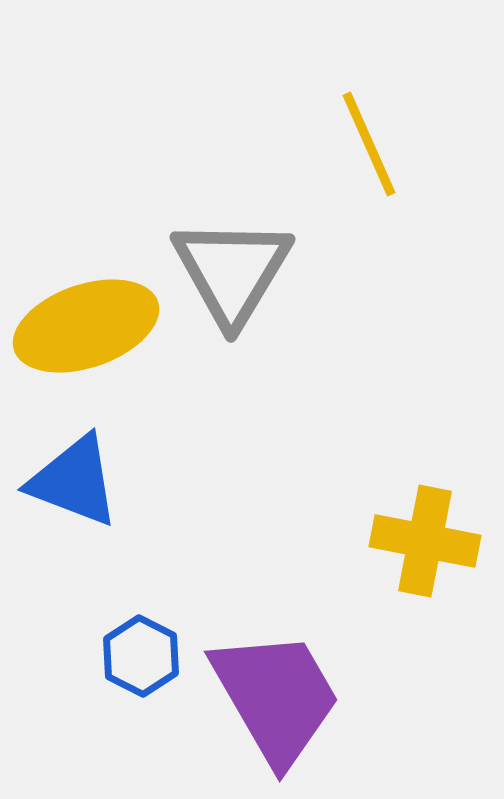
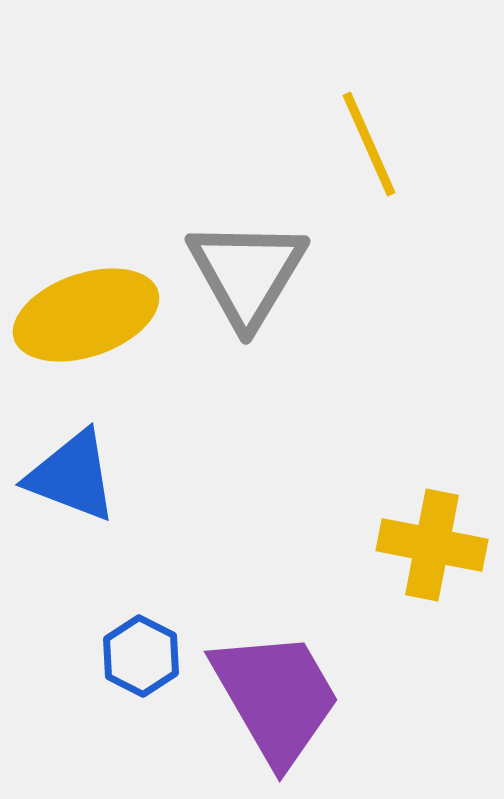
gray triangle: moved 15 px right, 2 px down
yellow ellipse: moved 11 px up
blue triangle: moved 2 px left, 5 px up
yellow cross: moved 7 px right, 4 px down
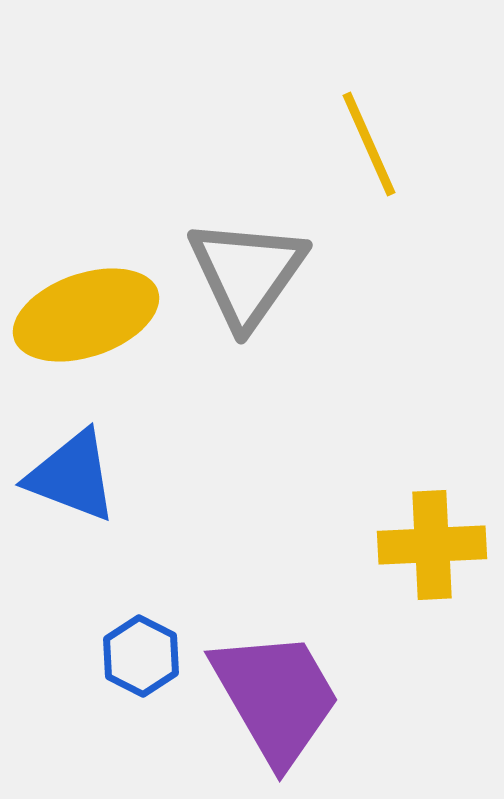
gray triangle: rotated 4 degrees clockwise
yellow cross: rotated 14 degrees counterclockwise
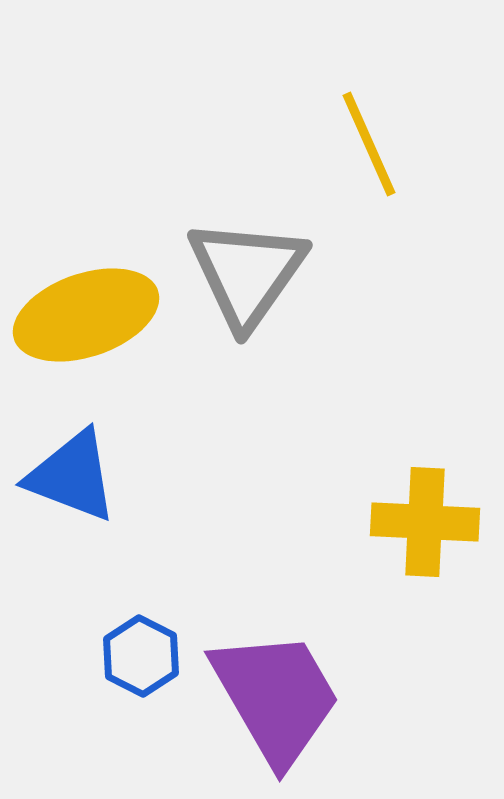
yellow cross: moved 7 px left, 23 px up; rotated 6 degrees clockwise
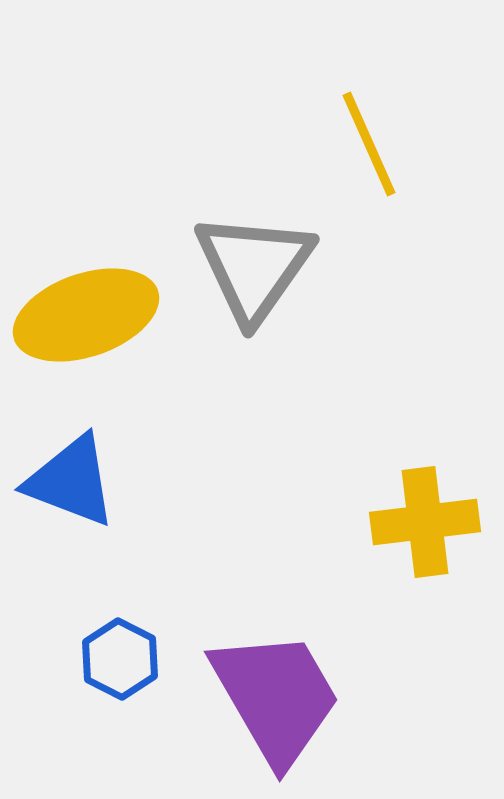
gray triangle: moved 7 px right, 6 px up
blue triangle: moved 1 px left, 5 px down
yellow cross: rotated 10 degrees counterclockwise
blue hexagon: moved 21 px left, 3 px down
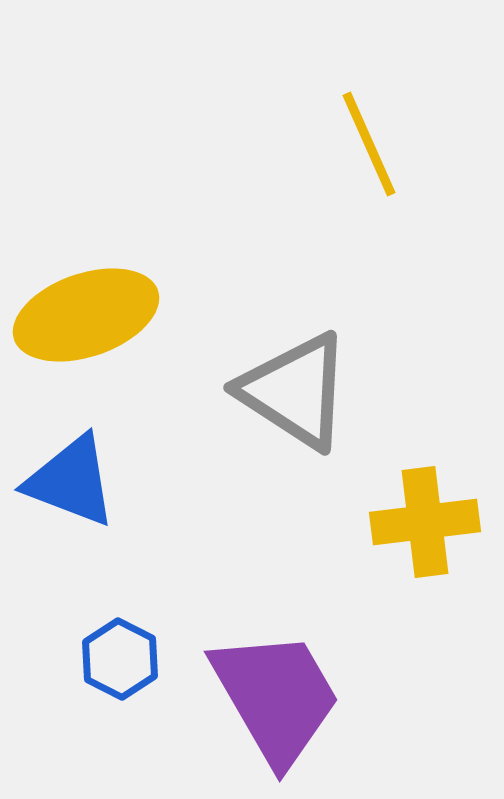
gray triangle: moved 41 px right, 124 px down; rotated 32 degrees counterclockwise
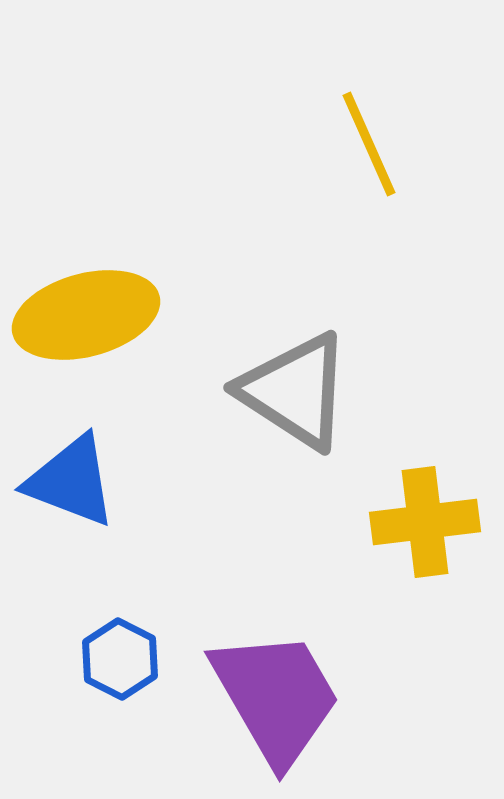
yellow ellipse: rotated 4 degrees clockwise
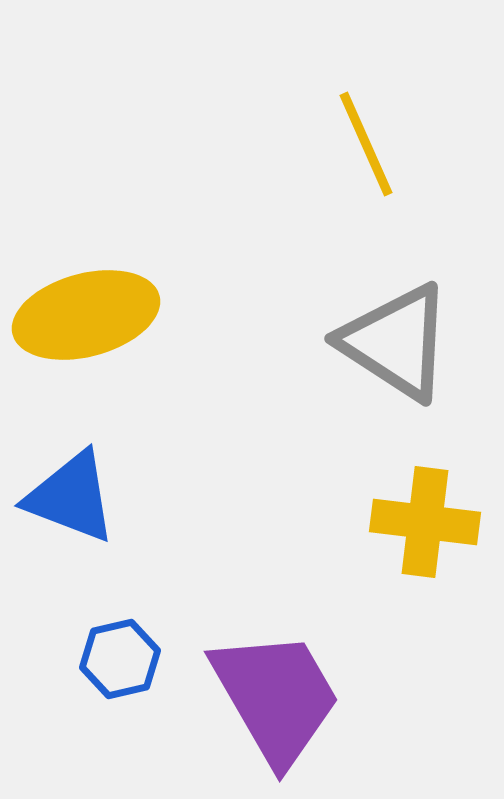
yellow line: moved 3 px left
gray triangle: moved 101 px right, 49 px up
blue triangle: moved 16 px down
yellow cross: rotated 14 degrees clockwise
blue hexagon: rotated 20 degrees clockwise
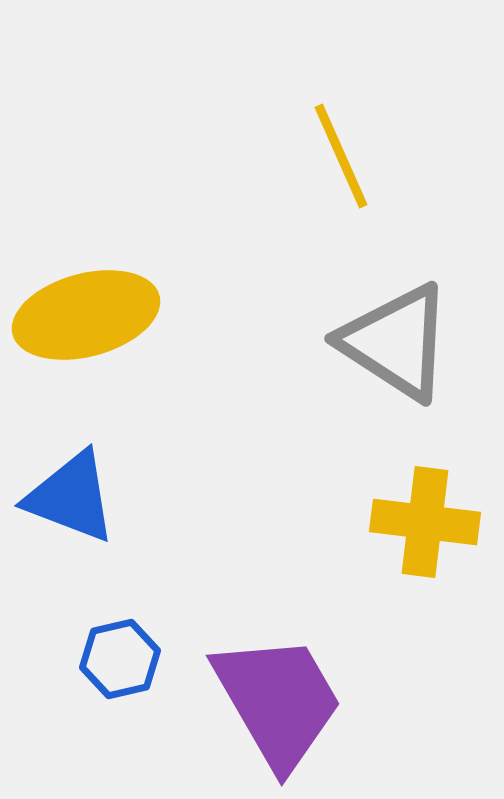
yellow line: moved 25 px left, 12 px down
purple trapezoid: moved 2 px right, 4 px down
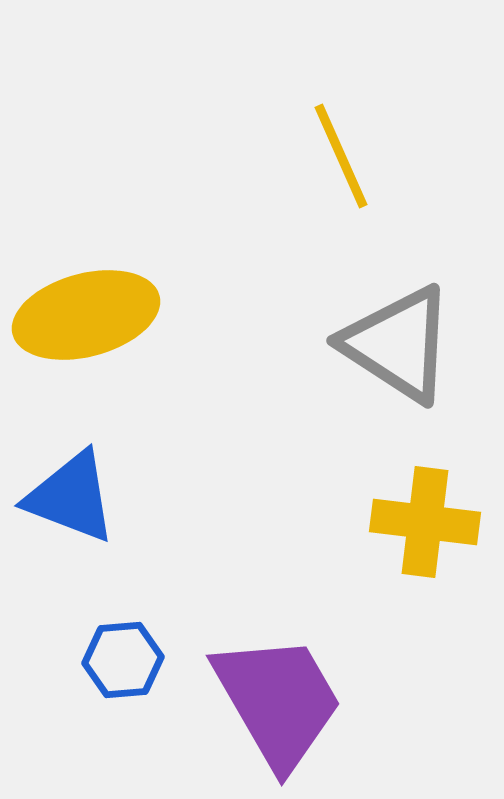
gray triangle: moved 2 px right, 2 px down
blue hexagon: moved 3 px right, 1 px down; rotated 8 degrees clockwise
